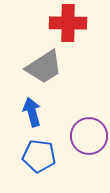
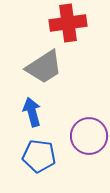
red cross: rotated 9 degrees counterclockwise
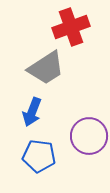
red cross: moved 3 px right, 4 px down; rotated 12 degrees counterclockwise
gray trapezoid: moved 2 px right, 1 px down
blue arrow: rotated 144 degrees counterclockwise
